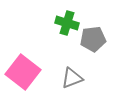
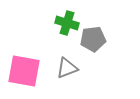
pink square: moved 1 px right, 1 px up; rotated 28 degrees counterclockwise
gray triangle: moved 5 px left, 10 px up
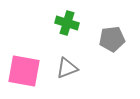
gray pentagon: moved 19 px right
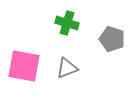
gray pentagon: rotated 25 degrees clockwise
pink square: moved 5 px up
